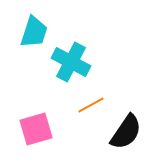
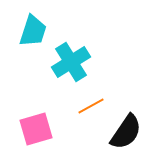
cyan trapezoid: moved 1 px left, 1 px up
cyan cross: rotated 30 degrees clockwise
orange line: moved 1 px down
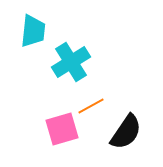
cyan trapezoid: rotated 12 degrees counterclockwise
pink square: moved 26 px right
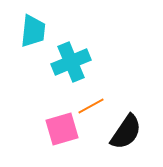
cyan cross: rotated 9 degrees clockwise
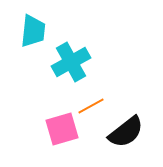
cyan cross: rotated 6 degrees counterclockwise
black semicircle: rotated 18 degrees clockwise
